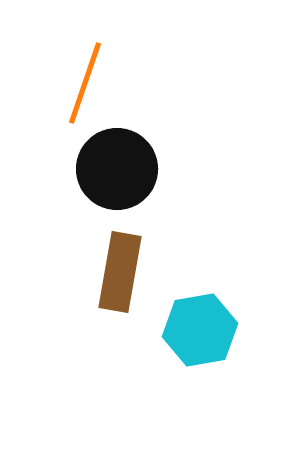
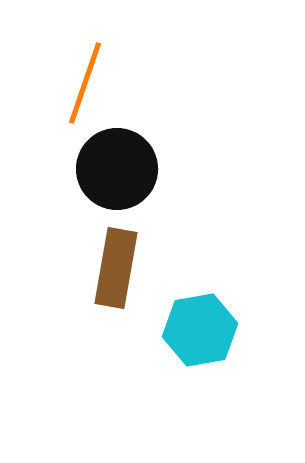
brown rectangle: moved 4 px left, 4 px up
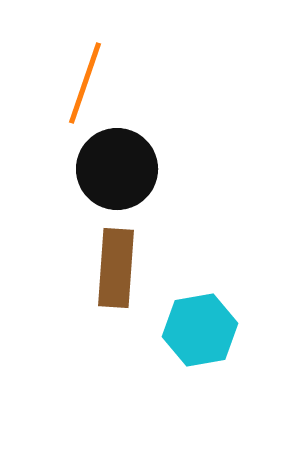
brown rectangle: rotated 6 degrees counterclockwise
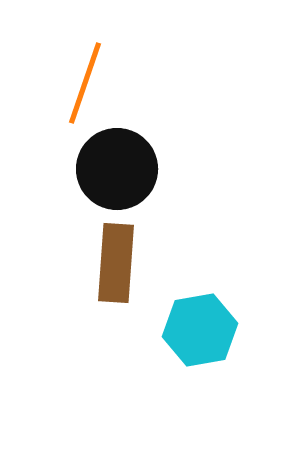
brown rectangle: moved 5 px up
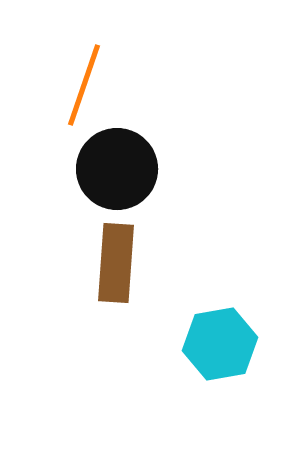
orange line: moved 1 px left, 2 px down
cyan hexagon: moved 20 px right, 14 px down
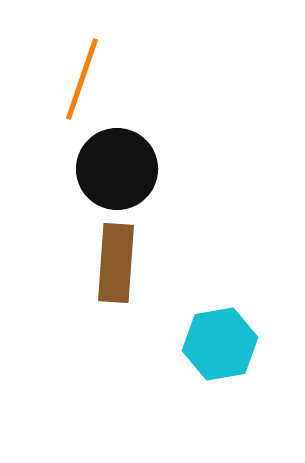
orange line: moved 2 px left, 6 px up
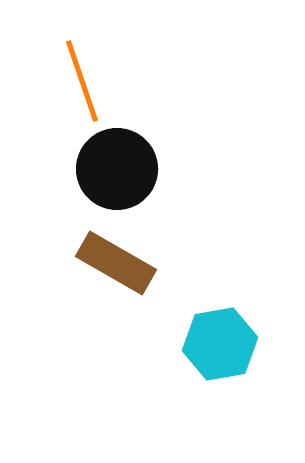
orange line: moved 2 px down; rotated 38 degrees counterclockwise
brown rectangle: rotated 64 degrees counterclockwise
